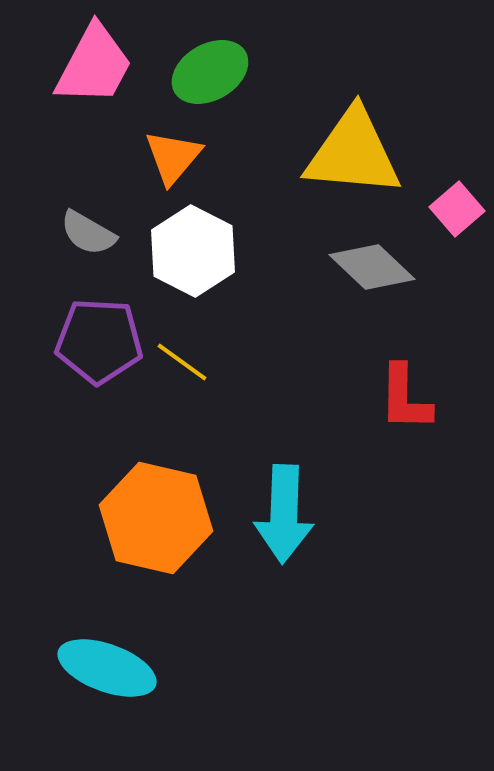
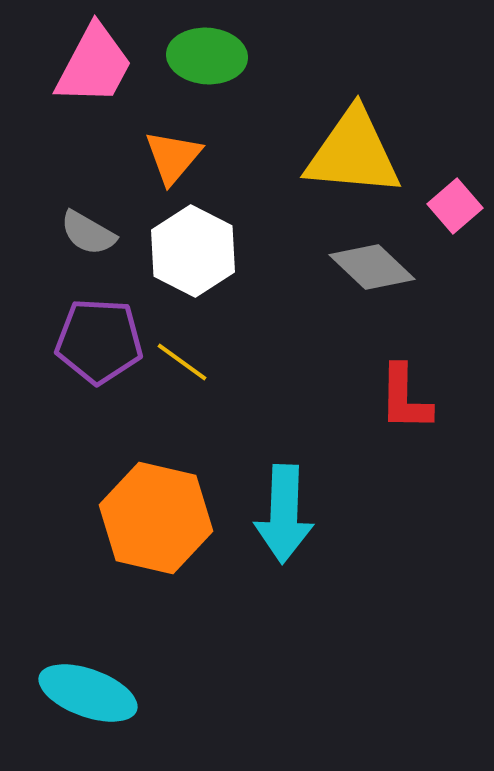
green ellipse: moved 3 px left, 16 px up; rotated 34 degrees clockwise
pink square: moved 2 px left, 3 px up
cyan ellipse: moved 19 px left, 25 px down
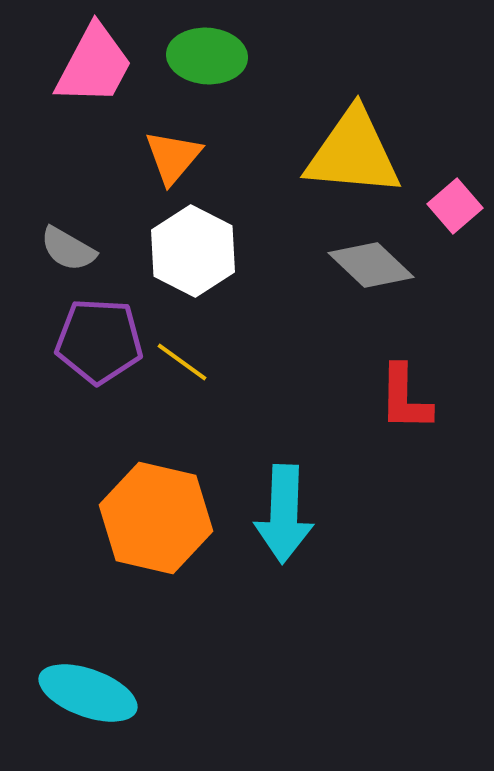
gray semicircle: moved 20 px left, 16 px down
gray diamond: moved 1 px left, 2 px up
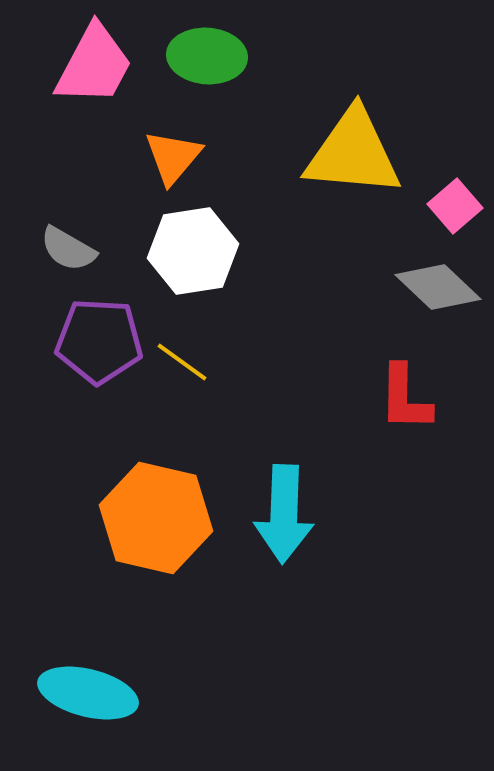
white hexagon: rotated 24 degrees clockwise
gray diamond: moved 67 px right, 22 px down
cyan ellipse: rotated 6 degrees counterclockwise
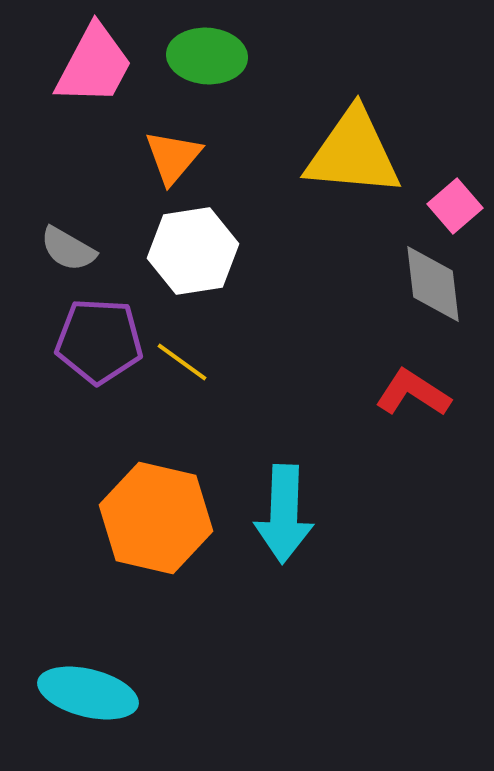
gray diamond: moved 5 px left, 3 px up; rotated 40 degrees clockwise
red L-shape: moved 8 px right, 5 px up; rotated 122 degrees clockwise
